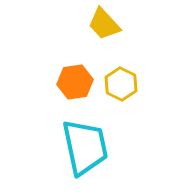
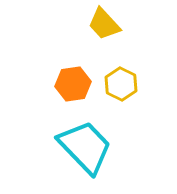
orange hexagon: moved 2 px left, 2 px down
cyan trapezoid: rotated 32 degrees counterclockwise
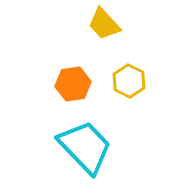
yellow hexagon: moved 8 px right, 3 px up
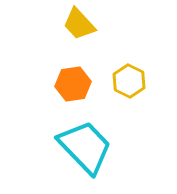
yellow trapezoid: moved 25 px left
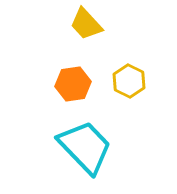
yellow trapezoid: moved 7 px right
